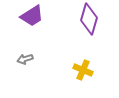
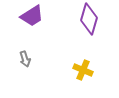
gray arrow: rotated 91 degrees counterclockwise
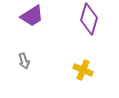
gray arrow: moved 1 px left, 2 px down
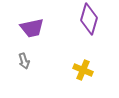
purple trapezoid: moved 12 px down; rotated 20 degrees clockwise
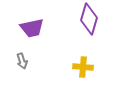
gray arrow: moved 2 px left
yellow cross: moved 3 px up; rotated 18 degrees counterclockwise
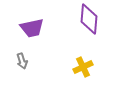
purple diamond: rotated 12 degrees counterclockwise
yellow cross: rotated 30 degrees counterclockwise
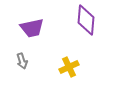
purple diamond: moved 3 px left, 1 px down
yellow cross: moved 14 px left
